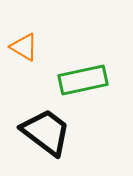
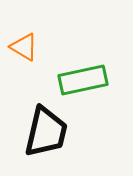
black trapezoid: rotated 66 degrees clockwise
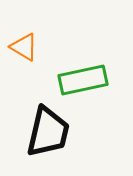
black trapezoid: moved 2 px right
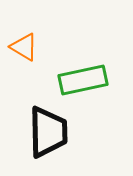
black trapezoid: rotated 14 degrees counterclockwise
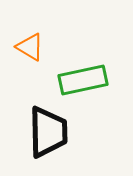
orange triangle: moved 6 px right
